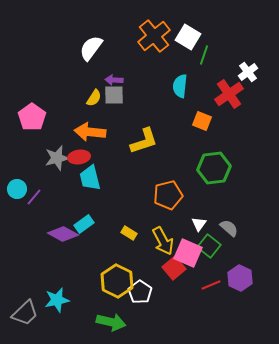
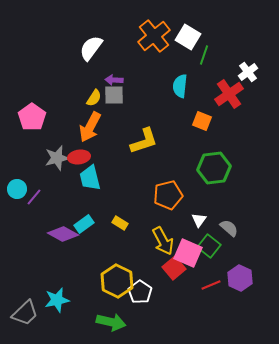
orange arrow: moved 5 px up; rotated 68 degrees counterclockwise
white triangle: moved 4 px up
yellow rectangle: moved 9 px left, 10 px up
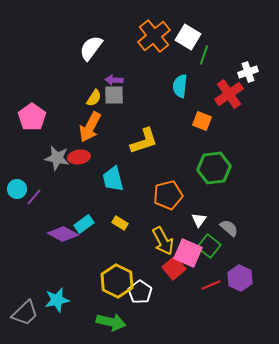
white cross: rotated 18 degrees clockwise
gray star: rotated 25 degrees clockwise
cyan trapezoid: moved 23 px right, 1 px down
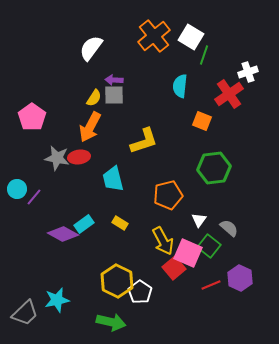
white square: moved 3 px right
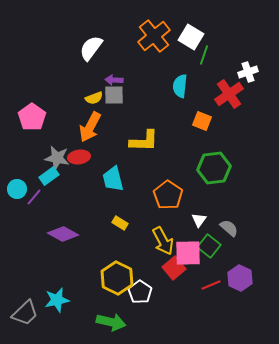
yellow semicircle: rotated 36 degrees clockwise
yellow L-shape: rotated 20 degrees clockwise
orange pentagon: rotated 24 degrees counterclockwise
cyan rectangle: moved 35 px left, 48 px up
pink square: rotated 24 degrees counterclockwise
yellow hexagon: moved 3 px up
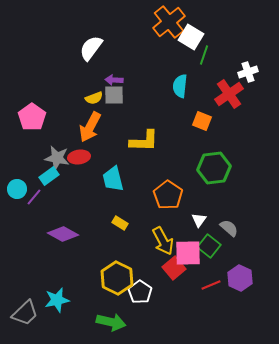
orange cross: moved 15 px right, 14 px up
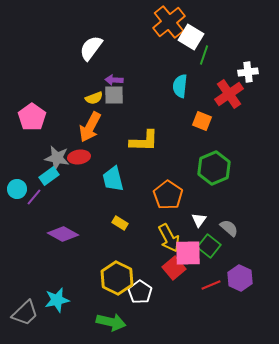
white cross: rotated 12 degrees clockwise
green hexagon: rotated 16 degrees counterclockwise
yellow arrow: moved 6 px right, 3 px up
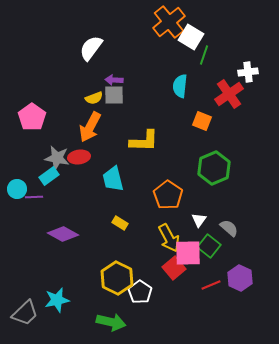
purple line: rotated 48 degrees clockwise
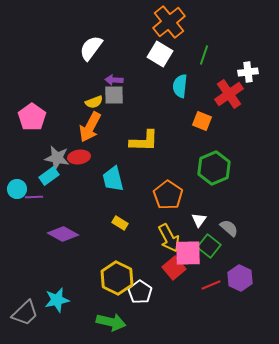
white square: moved 31 px left, 17 px down
yellow semicircle: moved 4 px down
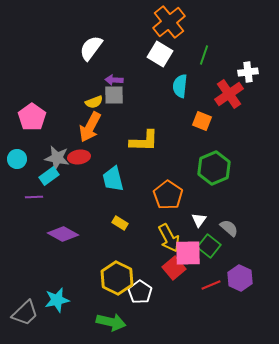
cyan circle: moved 30 px up
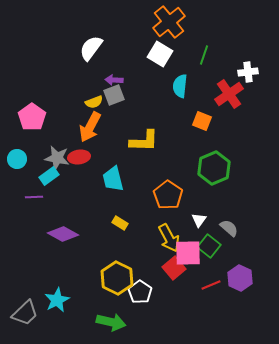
gray square: rotated 20 degrees counterclockwise
cyan star: rotated 15 degrees counterclockwise
